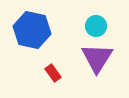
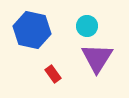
cyan circle: moved 9 px left
red rectangle: moved 1 px down
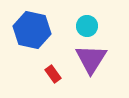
purple triangle: moved 6 px left, 1 px down
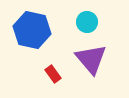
cyan circle: moved 4 px up
purple triangle: rotated 12 degrees counterclockwise
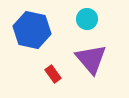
cyan circle: moved 3 px up
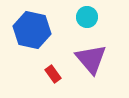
cyan circle: moved 2 px up
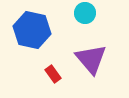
cyan circle: moved 2 px left, 4 px up
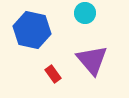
purple triangle: moved 1 px right, 1 px down
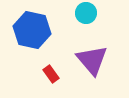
cyan circle: moved 1 px right
red rectangle: moved 2 px left
